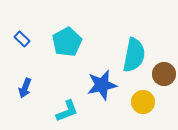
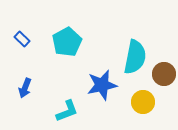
cyan semicircle: moved 1 px right, 2 px down
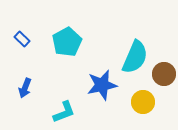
cyan semicircle: rotated 12 degrees clockwise
cyan L-shape: moved 3 px left, 1 px down
